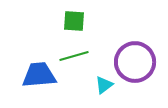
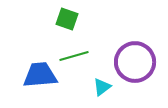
green square: moved 7 px left, 2 px up; rotated 15 degrees clockwise
blue trapezoid: moved 1 px right
cyan triangle: moved 2 px left, 2 px down
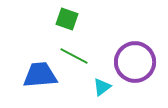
green line: rotated 44 degrees clockwise
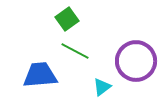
green square: rotated 35 degrees clockwise
green line: moved 1 px right, 5 px up
purple circle: moved 1 px right, 1 px up
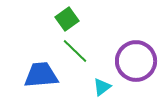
green line: rotated 16 degrees clockwise
blue trapezoid: moved 1 px right
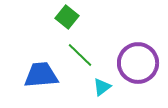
green square: moved 2 px up; rotated 15 degrees counterclockwise
green line: moved 5 px right, 4 px down
purple circle: moved 2 px right, 2 px down
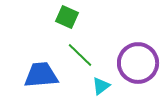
green square: rotated 15 degrees counterclockwise
cyan triangle: moved 1 px left, 1 px up
